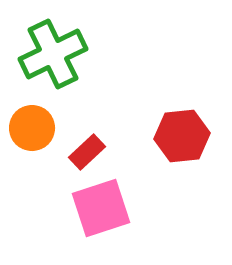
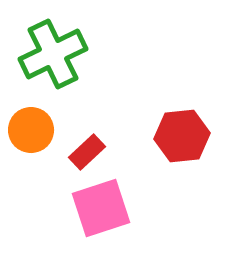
orange circle: moved 1 px left, 2 px down
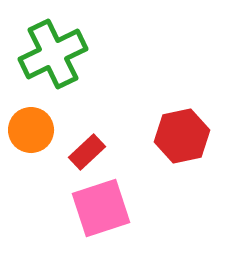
red hexagon: rotated 6 degrees counterclockwise
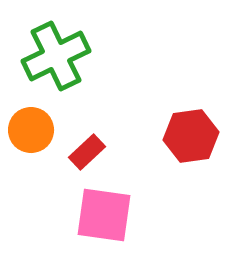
green cross: moved 3 px right, 2 px down
red hexagon: moved 9 px right; rotated 4 degrees clockwise
pink square: moved 3 px right, 7 px down; rotated 26 degrees clockwise
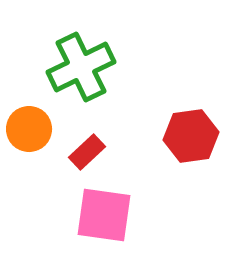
green cross: moved 25 px right, 11 px down
orange circle: moved 2 px left, 1 px up
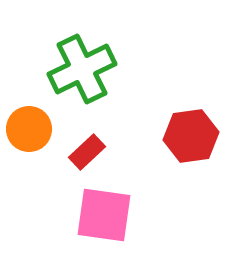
green cross: moved 1 px right, 2 px down
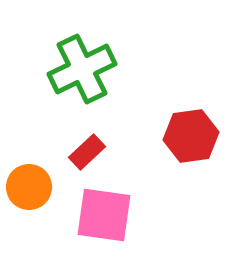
orange circle: moved 58 px down
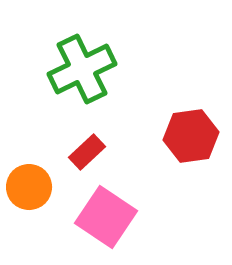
pink square: moved 2 px right, 2 px down; rotated 26 degrees clockwise
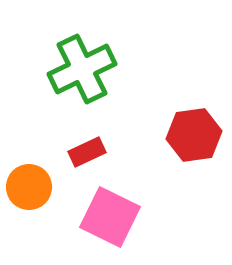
red hexagon: moved 3 px right, 1 px up
red rectangle: rotated 18 degrees clockwise
pink square: moved 4 px right; rotated 8 degrees counterclockwise
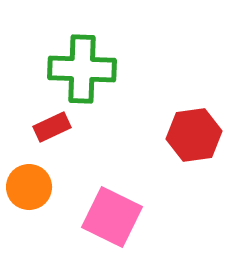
green cross: rotated 28 degrees clockwise
red rectangle: moved 35 px left, 25 px up
pink square: moved 2 px right
